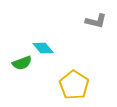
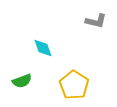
cyan diamond: rotated 20 degrees clockwise
green semicircle: moved 18 px down
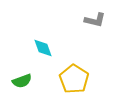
gray L-shape: moved 1 px left, 1 px up
yellow pentagon: moved 6 px up
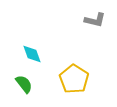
cyan diamond: moved 11 px left, 6 px down
green semicircle: moved 2 px right, 3 px down; rotated 108 degrees counterclockwise
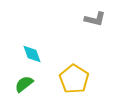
gray L-shape: moved 1 px up
green semicircle: rotated 90 degrees counterclockwise
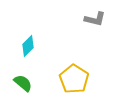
cyan diamond: moved 4 px left, 8 px up; rotated 65 degrees clockwise
green semicircle: moved 1 px left, 1 px up; rotated 78 degrees clockwise
